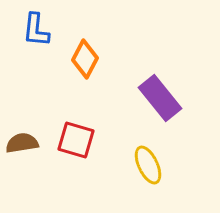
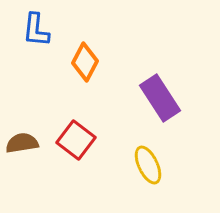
orange diamond: moved 3 px down
purple rectangle: rotated 6 degrees clockwise
red square: rotated 21 degrees clockwise
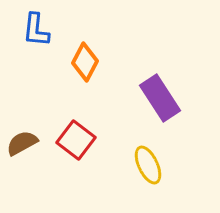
brown semicircle: rotated 20 degrees counterclockwise
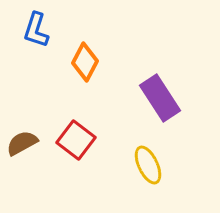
blue L-shape: rotated 12 degrees clockwise
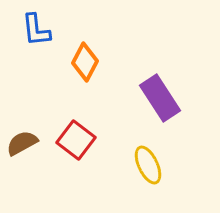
blue L-shape: rotated 24 degrees counterclockwise
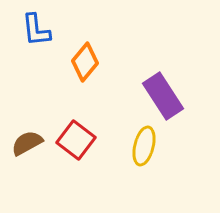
orange diamond: rotated 12 degrees clockwise
purple rectangle: moved 3 px right, 2 px up
brown semicircle: moved 5 px right
yellow ellipse: moved 4 px left, 19 px up; rotated 39 degrees clockwise
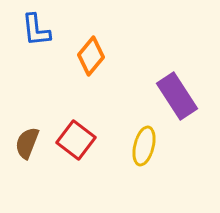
orange diamond: moved 6 px right, 6 px up
purple rectangle: moved 14 px right
brown semicircle: rotated 40 degrees counterclockwise
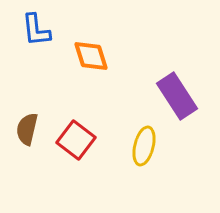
orange diamond: rotated 57 degrees counterclockwise
brown semicircle: moved 14 px up; rotated 8 degrees counterclockwise
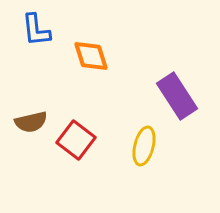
brown semicircle: moved 4 px right, 7 px up; rotated 116 degrees counterclockwise
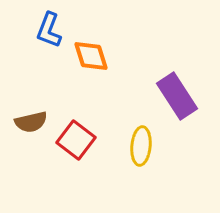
blue L-shape: moved 13 px right; rotated 27 degrees clockwise
yellow ellipse: moved 3 px left; rotated 9 degrees counterclockwise
